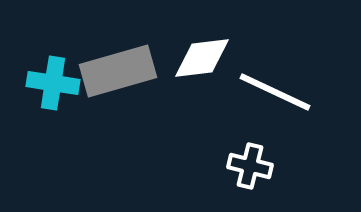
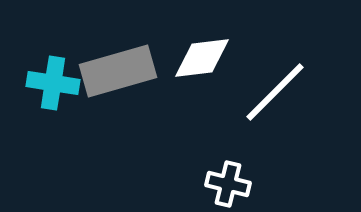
white line: rotated 70 degrees counterclockwise
white cross: moved 22 px left, 18 px down
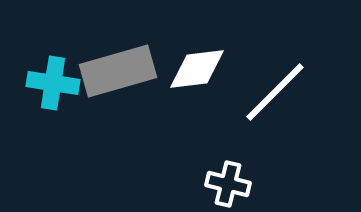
white diamond: moved 5 px left, 11 px down
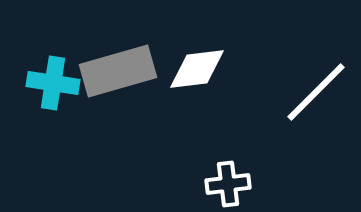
white line: moved 41 px right
white cross: rotated 21 degrees counterclockwise
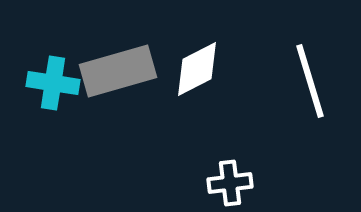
white diamond: rotated 20 degrees counterclockwise
white line: moved 6 px left, 11 px up; rotated 62 degrees counterclockwise
white cross: moved 2 px right, 1 px up
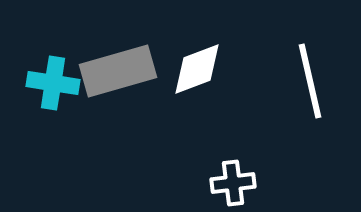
white diamond: rotated 6 degrees clockwise
white line: rotated 4 degrees clockwise
white cross: moved 3 px right
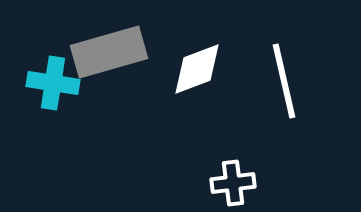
gray rectangle: moved 9 px left, 19 px up
white line: moved 26 px left
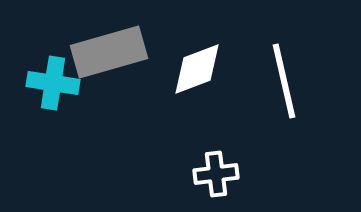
white cross: moved 17 px left, 9 px up
